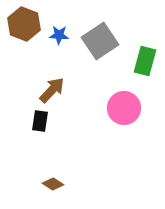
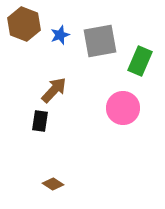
blue star: moved 1 px right; rotated 24 degrees counterclockwise
gray square: rotated 24 degrees clockwise
green rectangle: moved 5 px left; rotated 8 degrees clockwise
brown arrow: moved 2 px right
pink circle: moved 1 px left
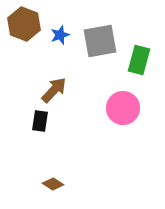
green rectangle: moved 1 px left, 1 px up; rotated 8 degrees counterclockwise
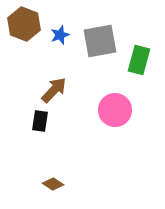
pink circle: moved 8 px left, 2 px down
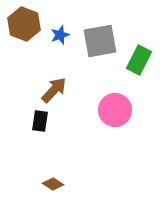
green rectangle: rotated 12 degrees clockwise
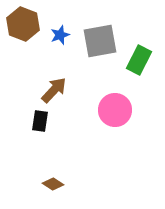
brown hexagon: moved 1 px left
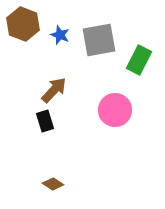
blue star: rotated 30 degrees counterclockwise
gray square: moved 1 px left, 1 px up
black rectangle: moved 5 px right; rotated 25 degrees counterclockwise
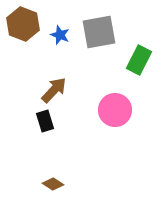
gray square: moved 8 px up
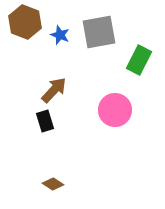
brown hexagon: moved 2 px right, 2 px up
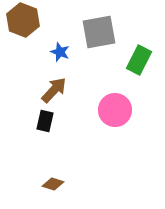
brown hexagon: moved 2 px left, 2 px up
blue star: moved 17 px down
black rectangle: rotated 30 degrees clockwise
brown diamond: rotated 15 degrees counterclockwise
